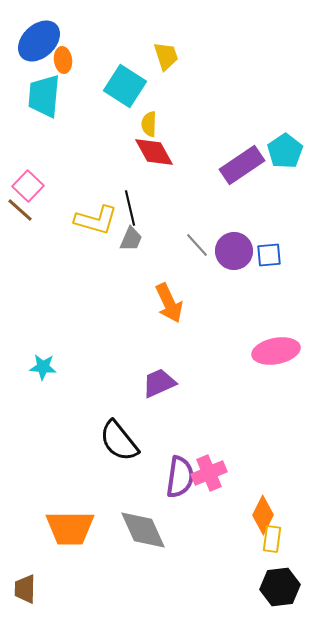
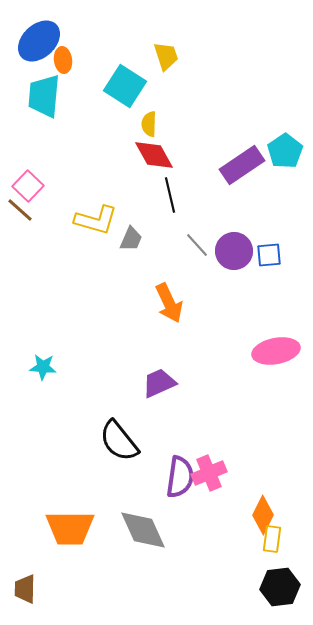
red diamond: moved 3 px down
black line: moved 40 px right, 13 px up
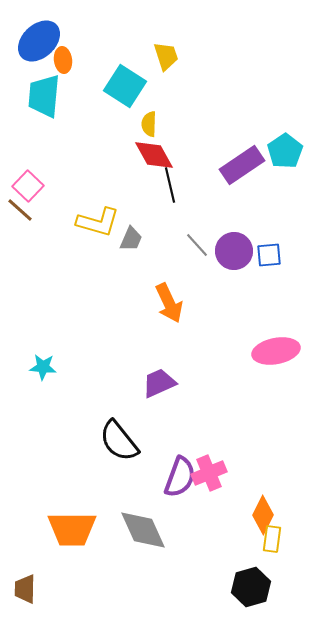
black line: moved 10 px up
yellow L-shape: moved 2 px right, 2 px down
purple semicircle: rotated 12 degrees clockwise
orange trapezoid: moved 2 px right, 1 px down
black hexagon: moved 29 px left; rotated 9 degrees counterclockwise
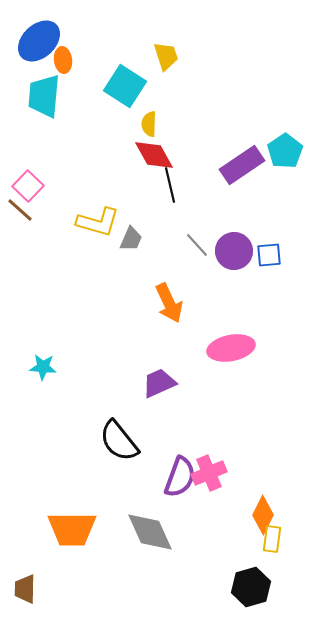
pink ellipse: moved 45 px left, 3 px up
gray diamond: moved 7 px right, 2 px down
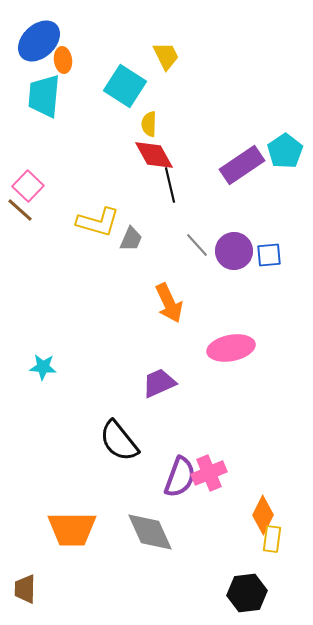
yellow trapezoid: rotated 8 degrees counterclockwise
black hexagon: moved 4 px left, 6 px down; rotated 9 degrees clockwise
